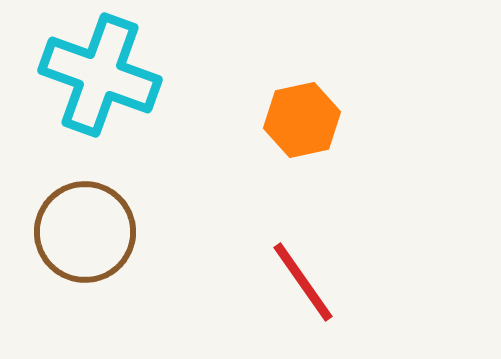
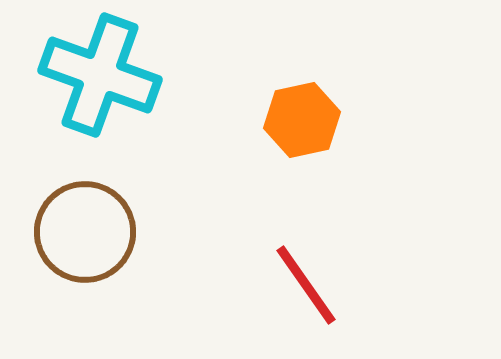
red line: moved 3 px right, 3 px down
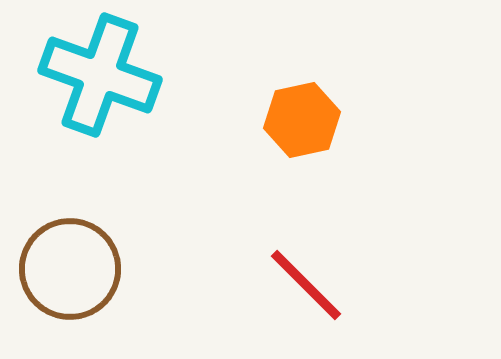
brown circle: moved 15 px left, 37 px down
red line: rotated 10 degrees counterclockwise
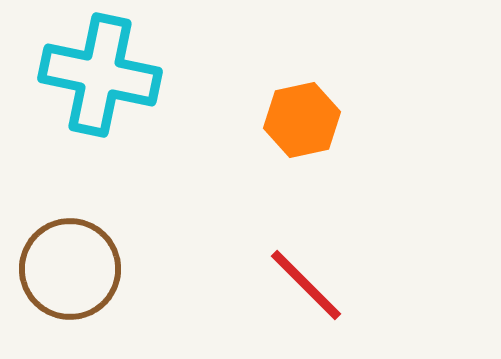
cyan cross: rotated 8 degrees counterclockwise
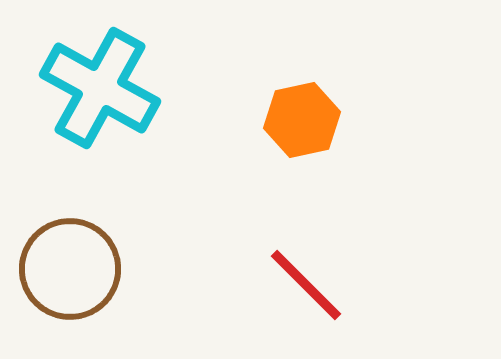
cyan cross: moved 13 px down; rotated 17 degrees clockwise
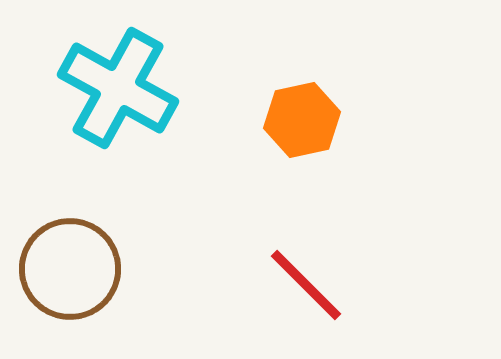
cyan cross: moved 18 px right
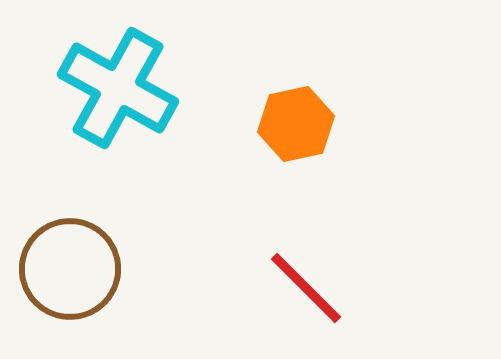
orange hexagon: moved 6 px left, 4 px down
red line: moved 3 px down
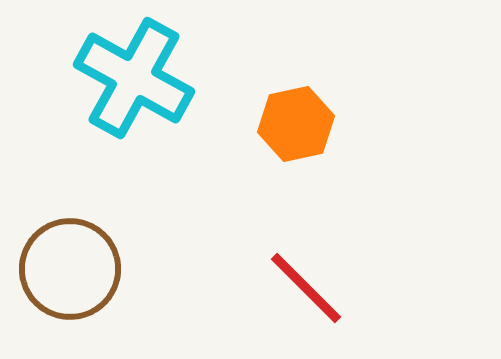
cyan cross: moved 16 px right, 10 px up
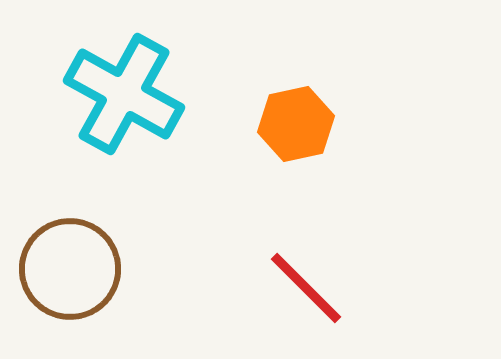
cyan cross: moved 10 px left, 16 px down
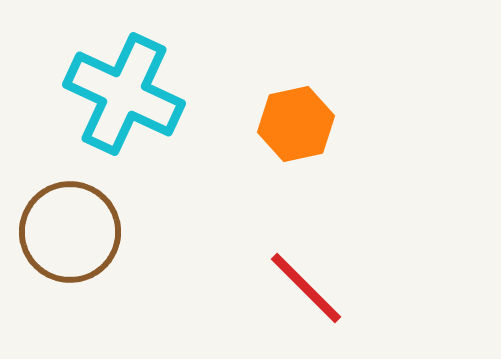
cyan cross: rotated 4 degrees counterclockwise
brown circle: moved 37 px up
